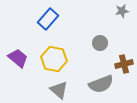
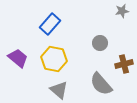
blue rectangle: moved 2 px right, 5 px down
gray semicircle: rotated 70 degrees clockwise
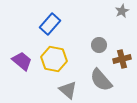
gray star: rotated 16 degrees counterclockwise
gray circle: moved 1 px left, 2 px down
purple trapezoid: moved 4 px right, 3 px down
brown cross: moved 2 px left, 5 px up
gray semicircle: moved 4 px up
gray triangle: moved 9 px right
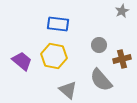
blue rectangle: moved 8 px right; rotated 55 degrees clockwise
yellow hexagon: moved 3 px up
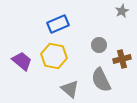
blue rectangle: rotated 30 degrees counterclockwise
gray semicircle: rotated 15 degrees clockwise
gray triangle: moved 2 px right, 1 px up
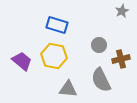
blue rectangle: moved 1 px left, 1 px down; rotated 40 degrees clockwise
brown cross: moved 1 px left
gray triangle: moved 2 px left; rotated 36 degrees counterclockwise
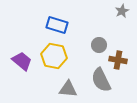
brown cross: moved 3 px left, 1 px down; rotated 24 degrees clockwise
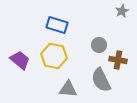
purple trapezoid: moved 2 px left, 1 px up
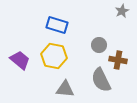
gray triangle: moved 3 px left
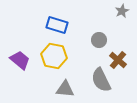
gray circle: moved 5 px up
brown cross: rotated 30 degrees clockwise
